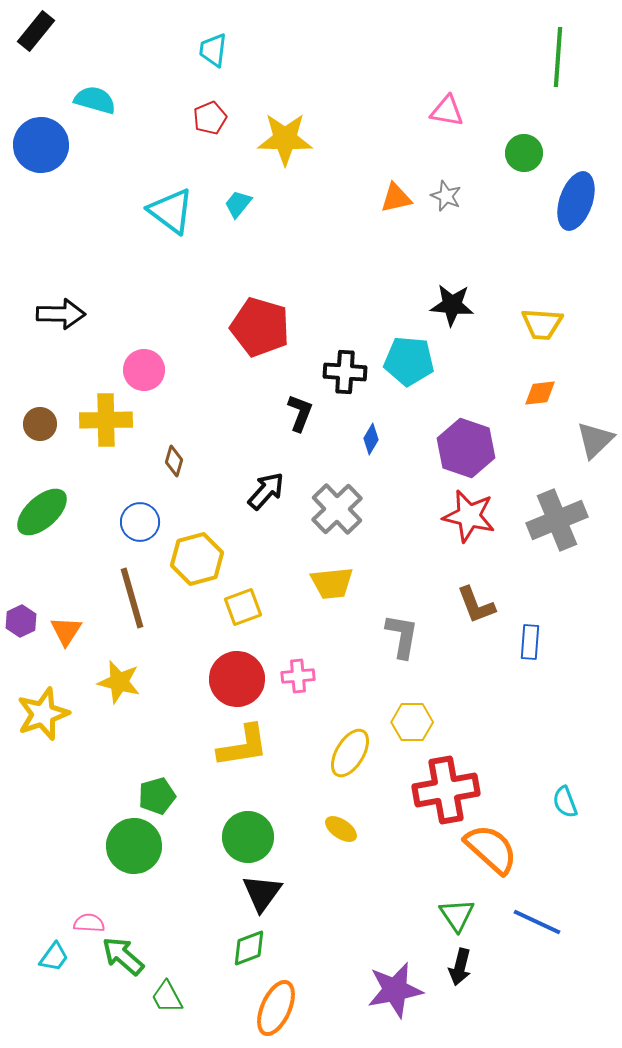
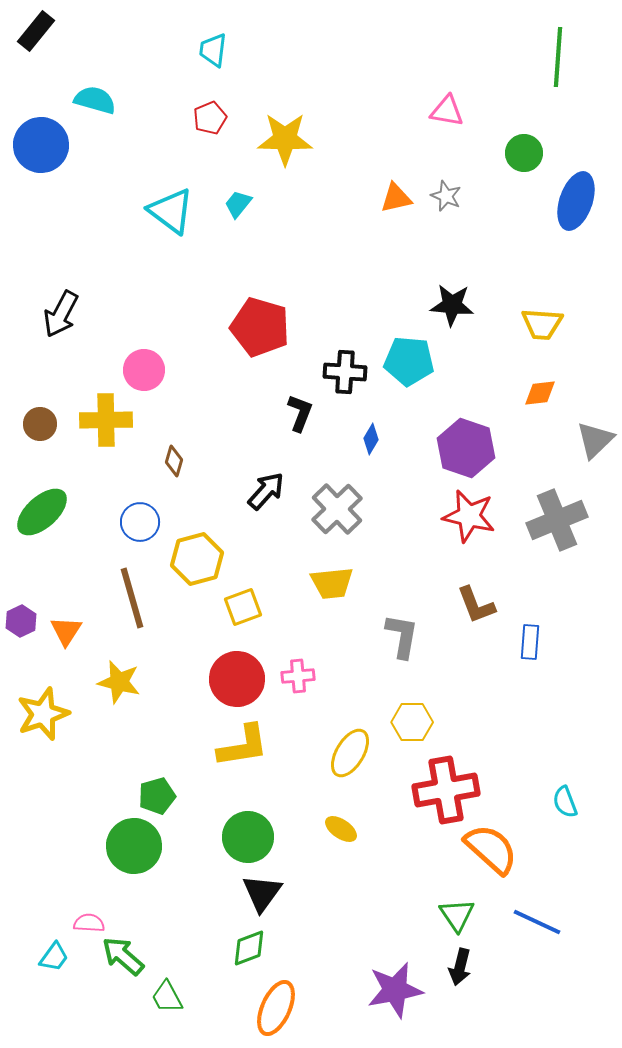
black arrow at (61, 314): rotated 117 degrees clockwise
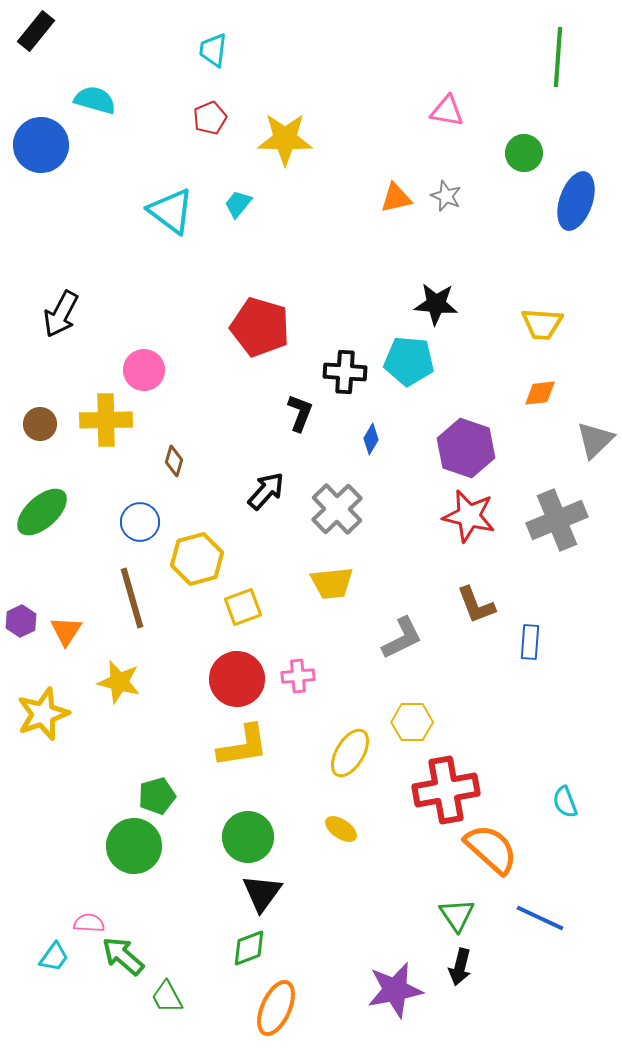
black star at (452, 305): moved 16 px left, 1 px up
gray L-shape at (402, 636): moved 2 px down; rotated 54 degrees clockwise
blue line at (537, 922): moved 3 px right, 4 px up
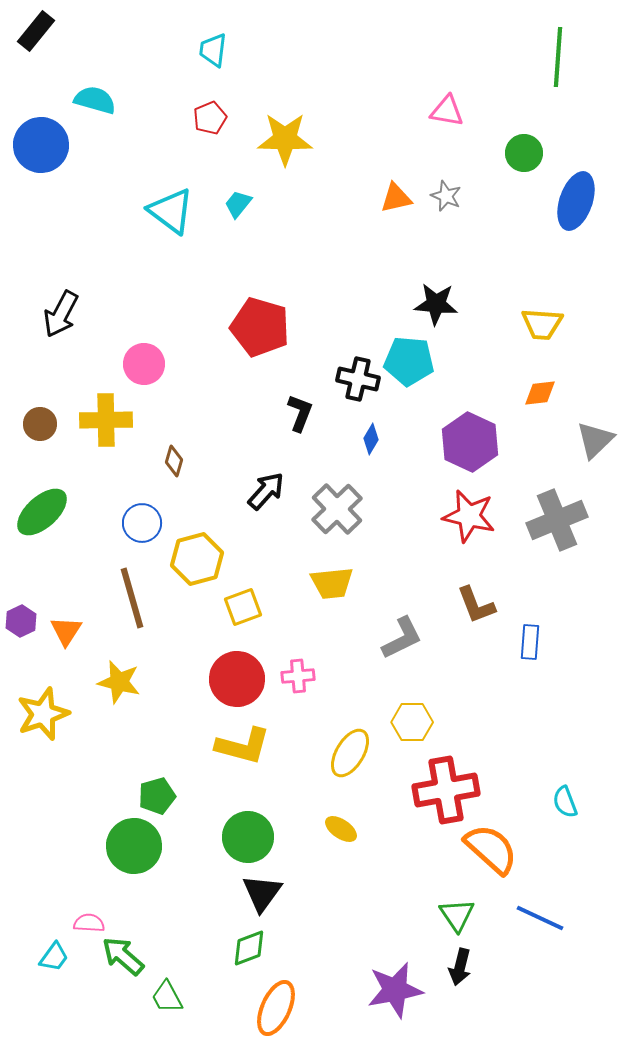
pink circle at (144, 370): moved 6 px up
black cross at (345, 372): moved 13 px right, 7 px down; rotated 9 degrees clockwise
purple hexagon at (466, 448): moved 4 px right, 6 px up; rotated 6 degrees clockwise
blue circle at (140, 522): moved 2 px right, 1 px down
yellow L-shape at (243, 746): rotated 24 degrees clockwise
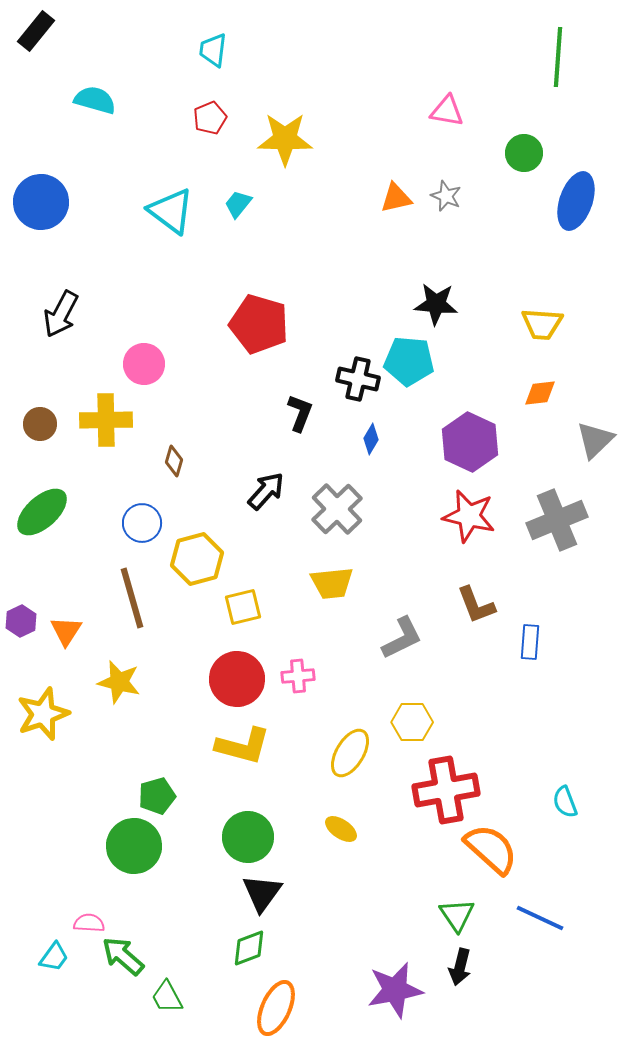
blue circle at (41, 145): moved 57 px down
red pentagon at (260, 327): moved 1 px left, 3 px up
yellow square at (243, 607): rotated 6 degrees clockwise
